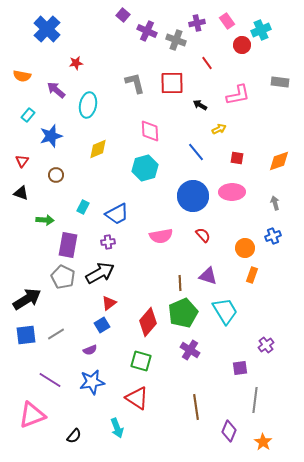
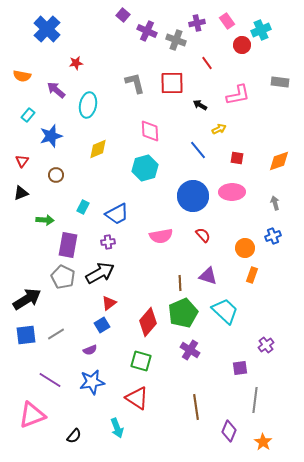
blue line at (196, 152): moved 2 px right, 2 px up
black triangle at (21, 193): rotated 42 degrees counterclockwise
cyan trapezoid at (225, 311): rotated 16 degrees counterclockwise
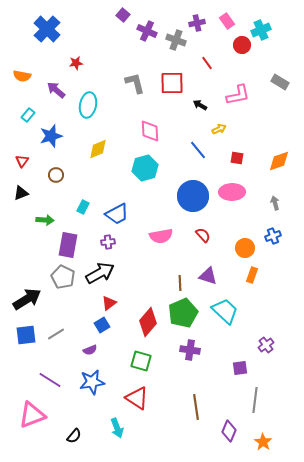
gray rectangle at (280, 82): rotated 24 degrees clockwise
purple cross at (190, 350): rotated 24 degrees counterclockwise
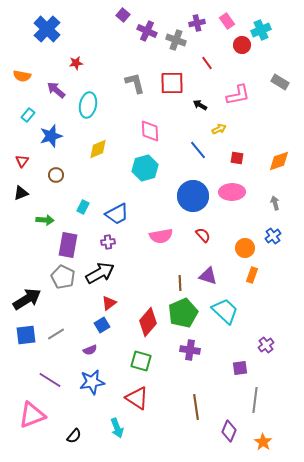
blue cross at (273, 236): rotated 14 degrees counterclockwise
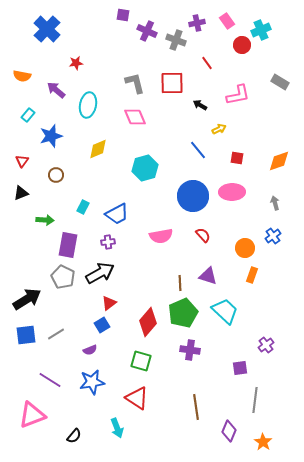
purple square at (123, 15): rotated 32 degrees counterclockwise
pink diamond at (150, 131): moved 15 px left, 14 px up; rotated 20 degrees counterclockwise
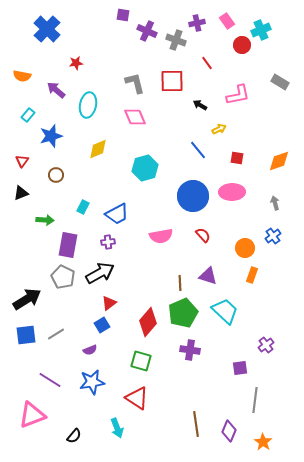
red square at (172, 83): moved 2 px up
brown line at (196, 407): moved 17 px down
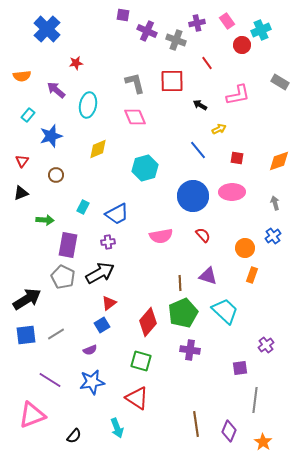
orange semicircle at (22, 76): rotated 18 degrees counterclockwise
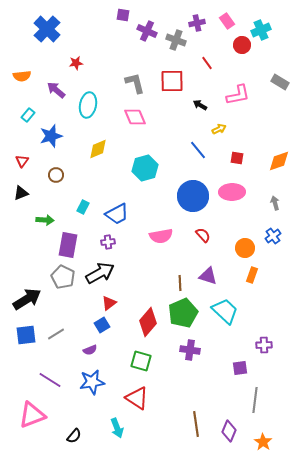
purple cross at (266, 345): moved 2 px left; rotated 35 degrees clockwise
